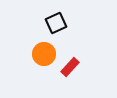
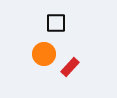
black square: rotated 25 degrees clockwise
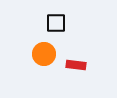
red rectangle: moved 6 px right, 2 px up; rotated 54 degrees clockwise
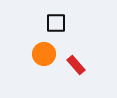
red rectangle: rotated 42 degrees clockwise
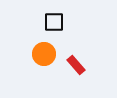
black square: moved 2 px left, 1 px up
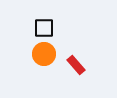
black square: moved 10 px left, 6 px down
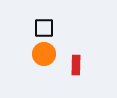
red rectangle: rotated 42 degrees clockwise
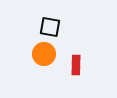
black square: moved 6 px right, 1 px up; rotated 10 degrees clockwise
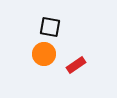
red rectangle: rotated 54 degrees clockwise
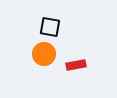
red rectangle: rotated 24 degrees clockwise
